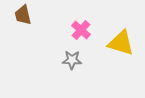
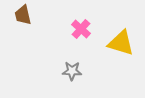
pink cross: moved 1 px up
gray star: moved 11 px down
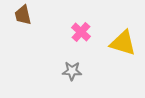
pink cross: moved 3 px down
yellow triangle: moved 2 px right
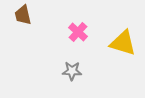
pink cross: moved 3 px left
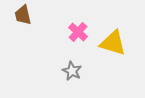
yellow triangle: moved 10 px left
gray star: rotated 24 degrees clockwise
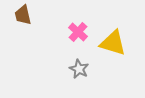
gray star: moved 7 px right, 2 px up
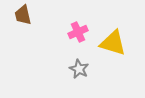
pink cross: rotated 24 degrees clockwise
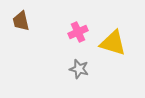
brown trapezoid: moved 2 px left, 6 px down
gray star: rotated 12 degrees counterclockwise
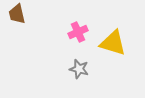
brown trapezoid: moved 4 px left, 7 px up
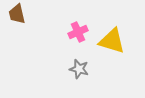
yellow triangle: moved 1 px left, 2 px up
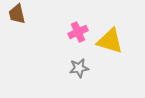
yellow triangle: moved 2 px left
gray star: moved 1 px up; rotated 24 degrees counterclockwise
